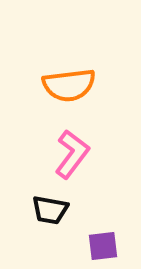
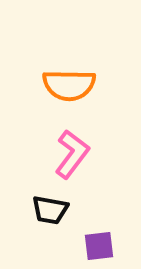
orange semicircle: rotated 8 degrees clockwise
purple square: moved 4 px left
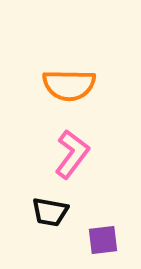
black trapezoid: moved 2 px down
purple square: moved 4 px right, 6 px up
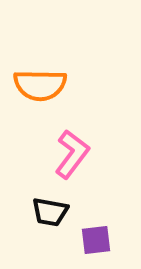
orange semicircle: moved 29 px left
purple square: moved 7 px left
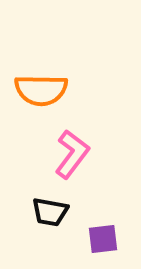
orange semicircle: moved 1 px right, 5 px down
purple square: moved 7 px right, 1 px up
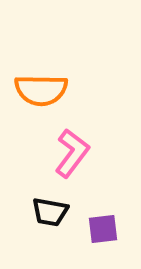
pink L-shape: moved 1 px up
purple square: moved 10 px up
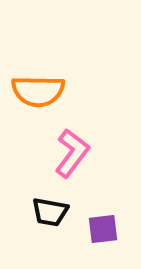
orange semicircle: moved 3 px left, 1 px down
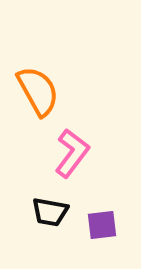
orange semicircle: rotated 120 degrees counterclockwise
purple square: moved 1 px left, 4 px up
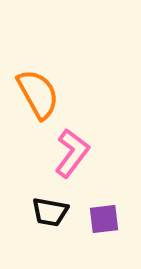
orange semicircle: moved 3 px down
purple square: moved 2 px right, 6 px up
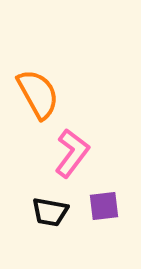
purple square: moved 13 px up
